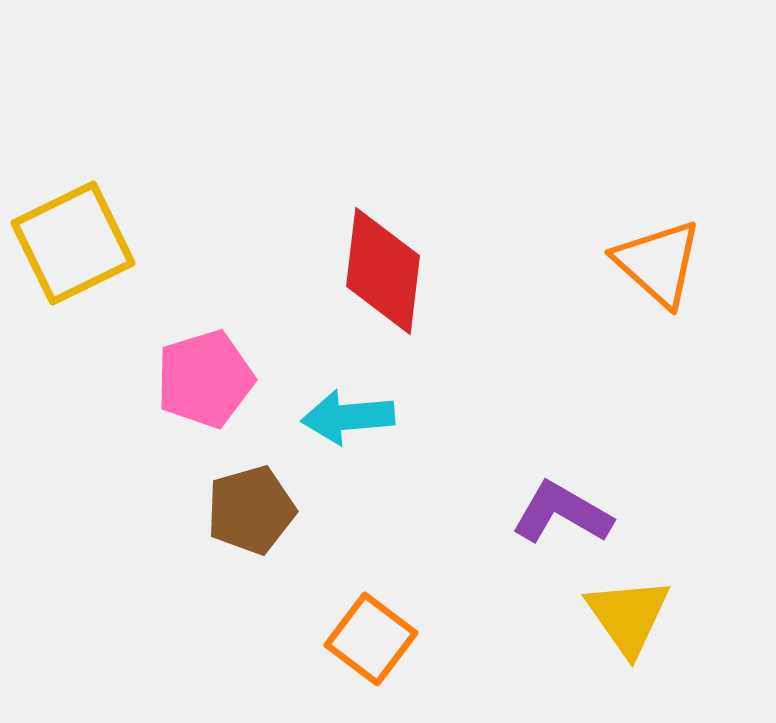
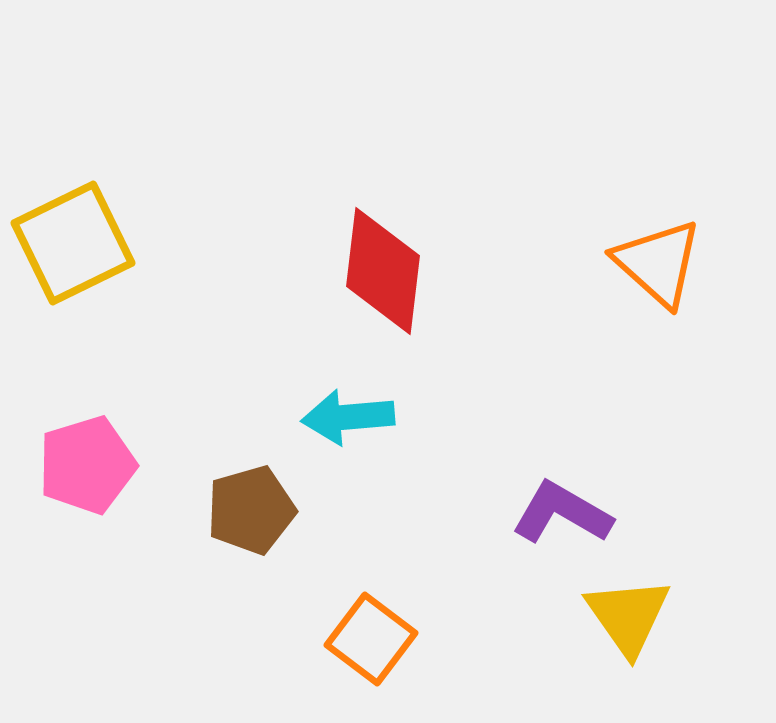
pink pentagon: moved 118 px left, 86 px down
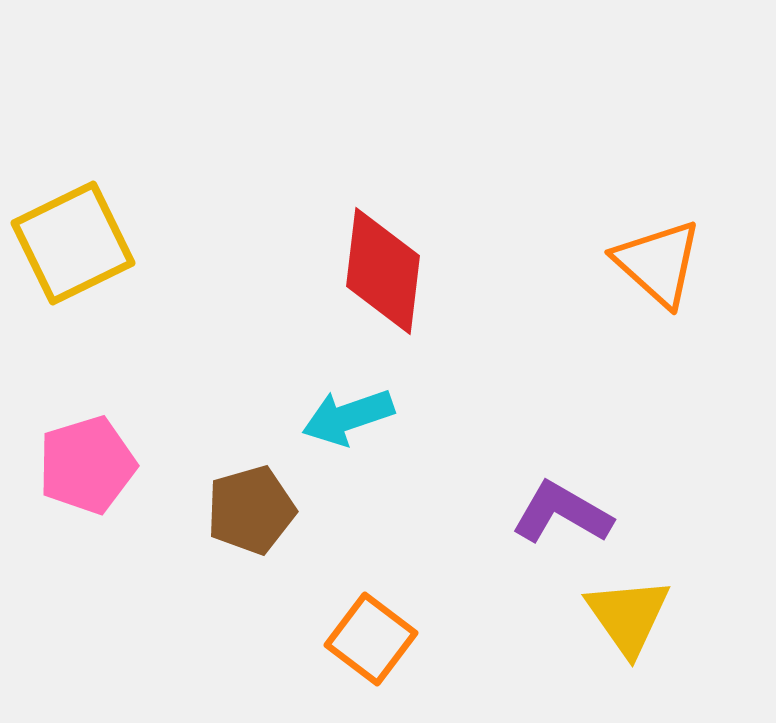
cyan arrow: rotated 14 degrees counterclockwise
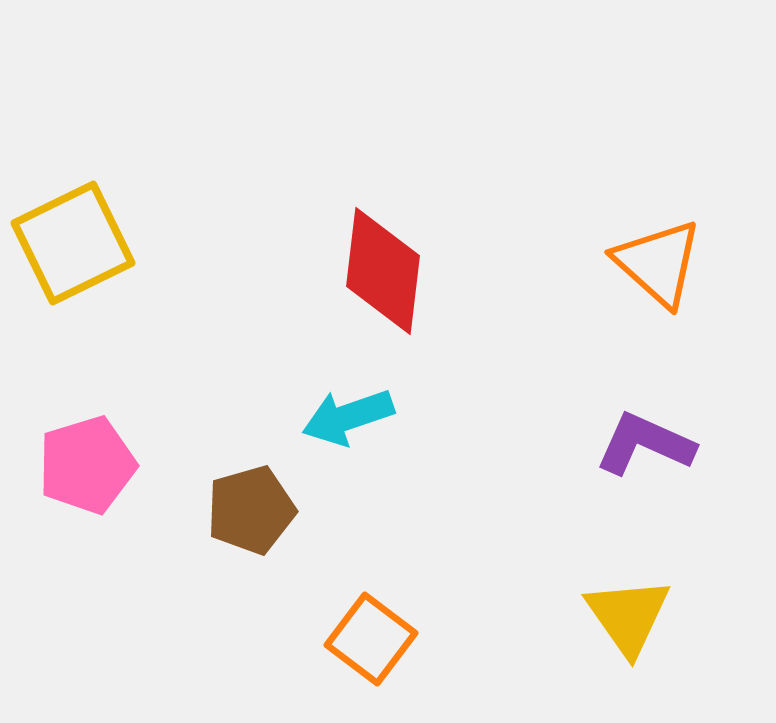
purple L-shape: moved 83 px right, 69 px up; rotated 6 degrees counterclockwise
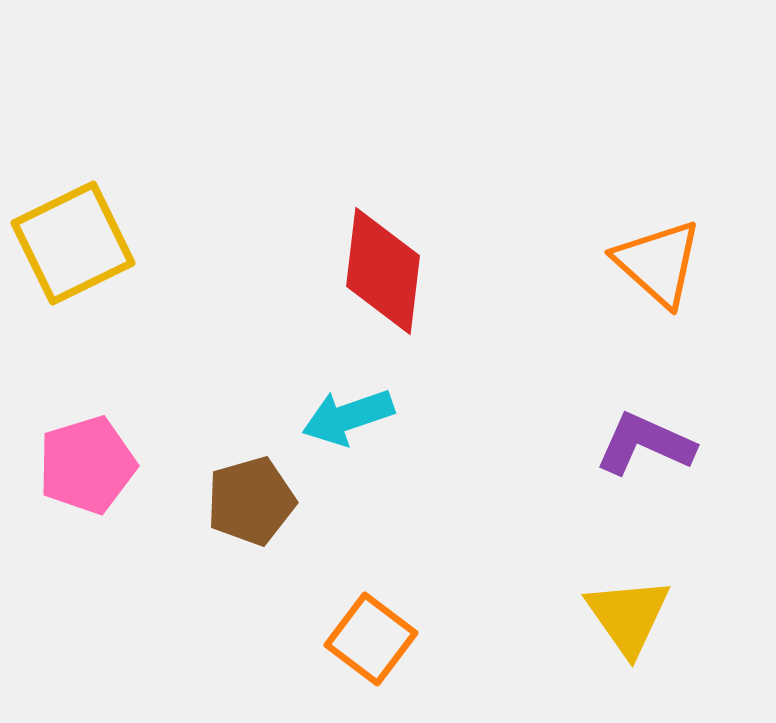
brown pentagon: moved 9 px up
